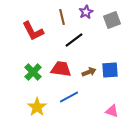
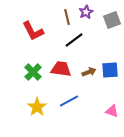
brown line: moved 5 px right
blue line: moved 4 px down
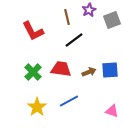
purple star: moved 3 px right, 2 px up
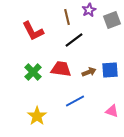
blue line: moved 6 px right
yellow star: moved 9 px down
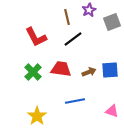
gray square: moved 2 px down
red L-shape: moved 3 px right, 6 px down
black line: moved 1 px left, 1 px up
blue line: rotated 18 degrees clockwise
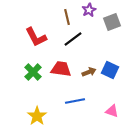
blue square: rotated 30 degrees clockwise
